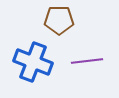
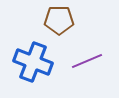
purple line: rotated 16 degrees counterclockwise
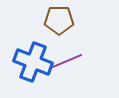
purple line: moved 20 px left
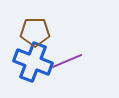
brown pentagon: moved 24 px left, 12 px down
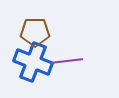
purple line: rotated 16 degrees clockwise
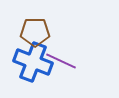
purple line: moved 6 px left; rotated 32 degrees clockwise
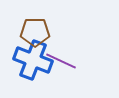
blue cross: moved 2 px up
